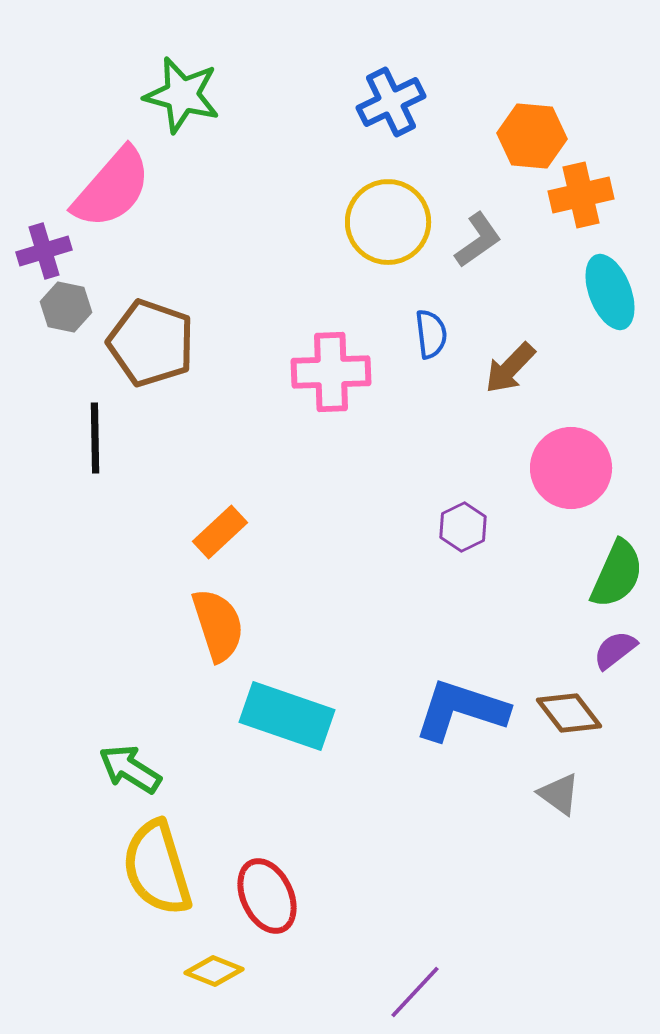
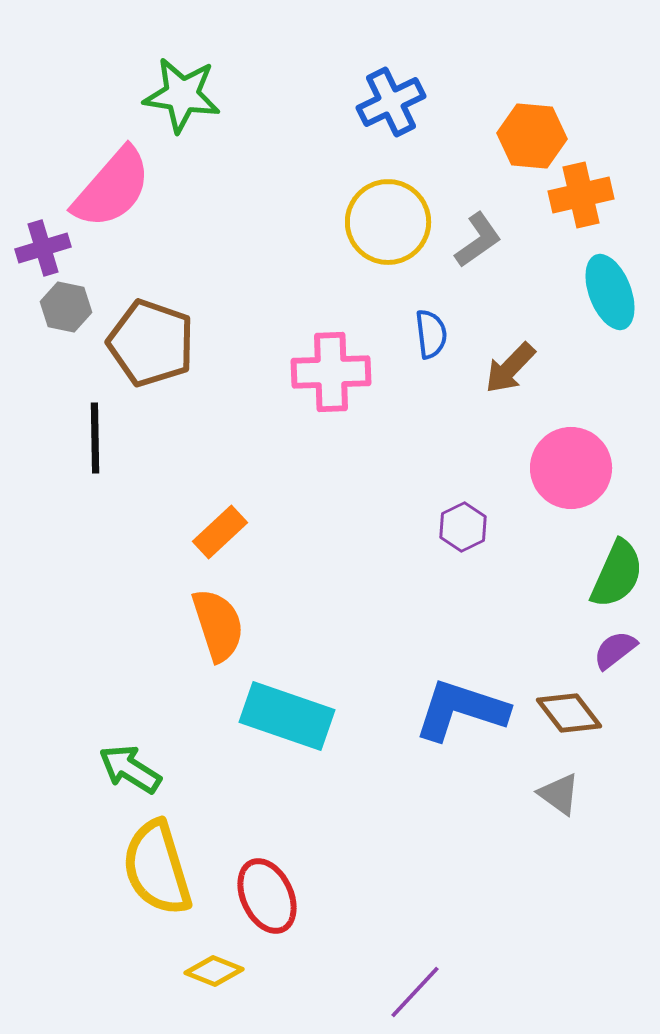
green star: rotated 6 degrees counterclockwise
purple cross: moved 1 px left, 3 px up
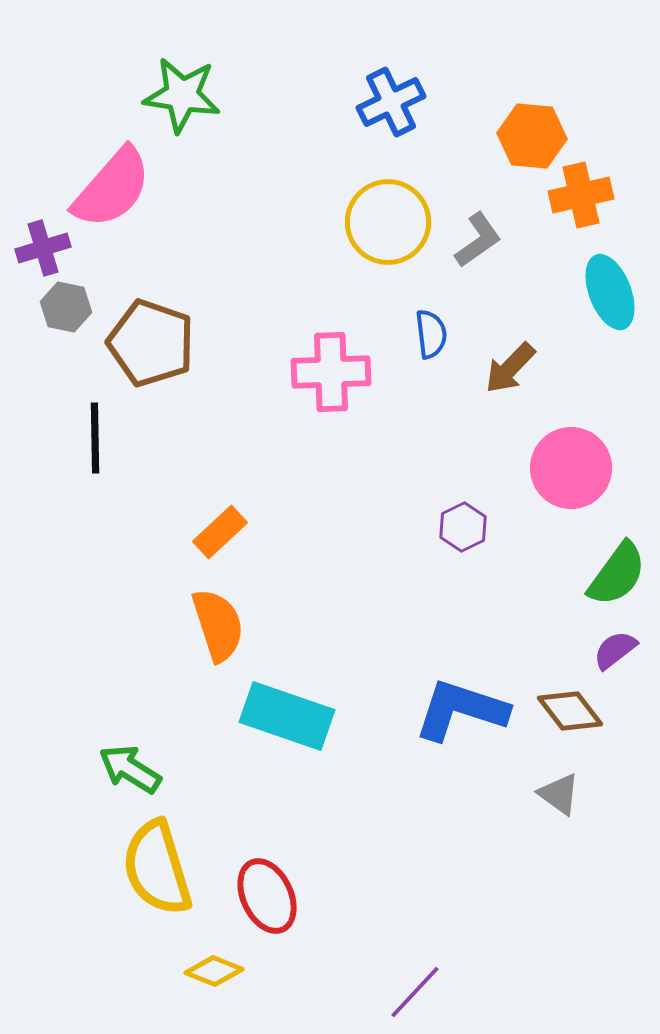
green semicircle: rotated 12 degrees clockwise
brown diamond: moved 1 px right, 2 px up
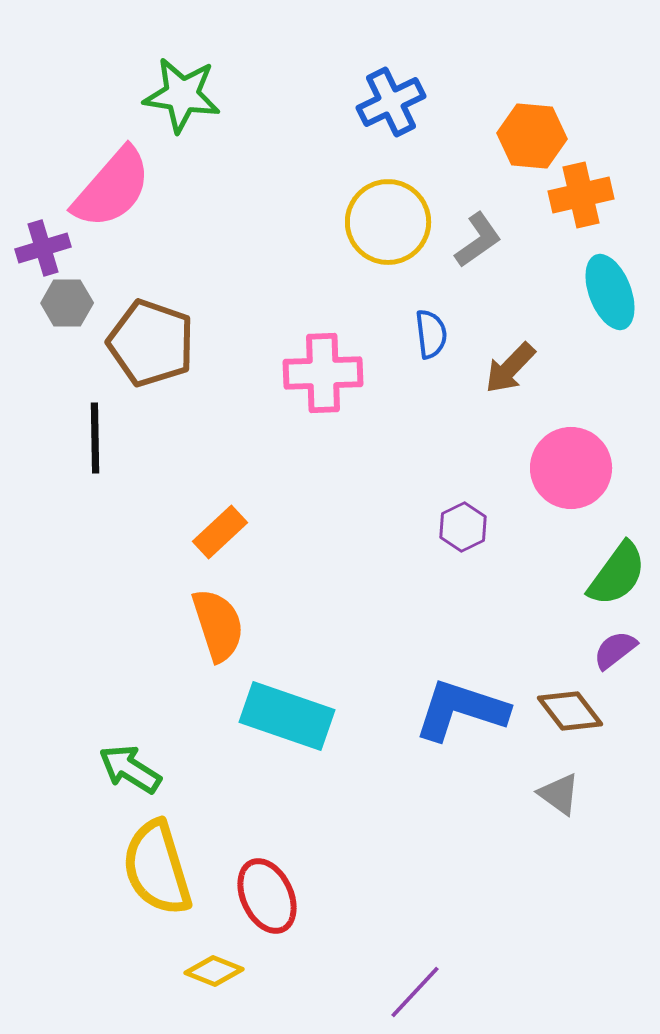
gray hexagon: moved 1 px right, 4 px up; rotated 12 degrees counterclockwise
pink cross: moved 8 px left, 1 px down
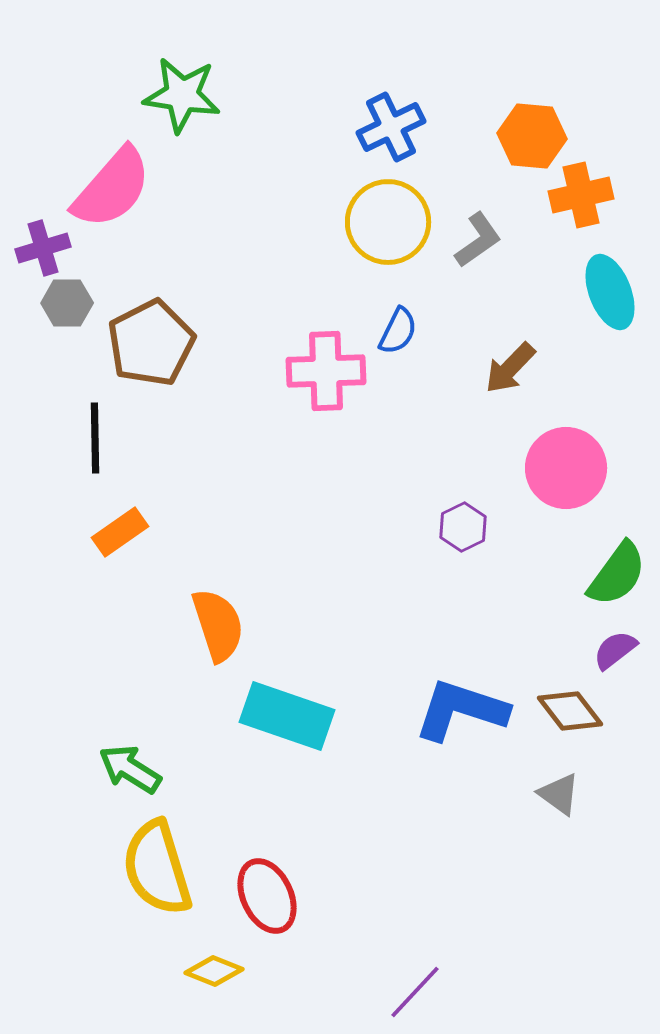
blue cross: moved 25 px down
blue semicircle: moved 33 px left, 3 px up; rotated 33 degrees clockwise
brown pentagon: rotated 26 degrees clockwise
pink cross: moved 3 px right, 2 px up
pink circle: moved 5 px left
orange rectangle: moved 100 px left; rotated 8 degrees clockwise
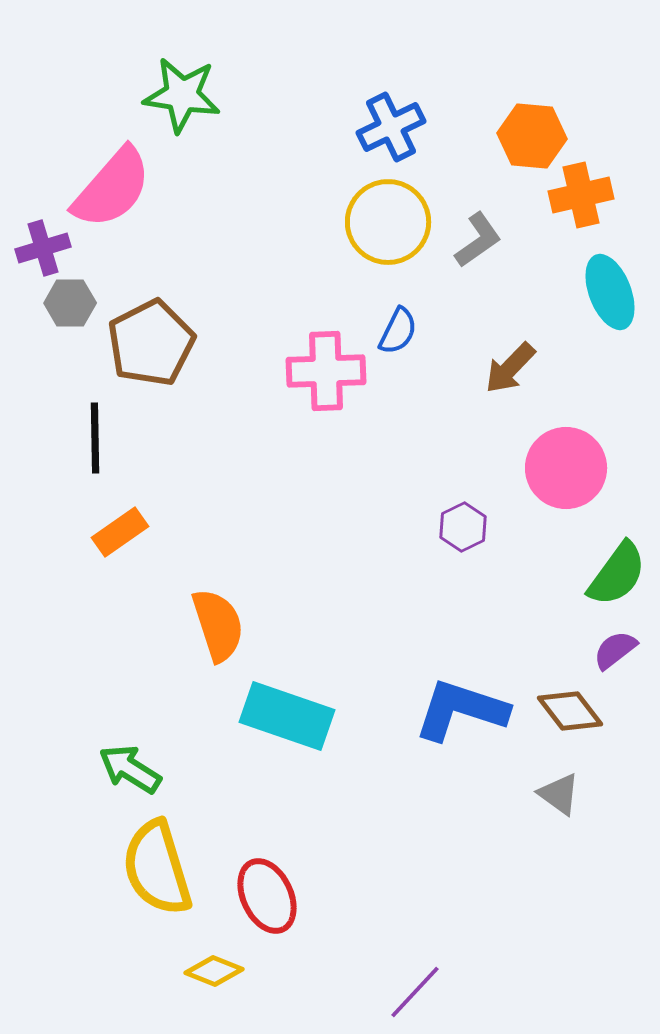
gray hexagon: moved 3 px right
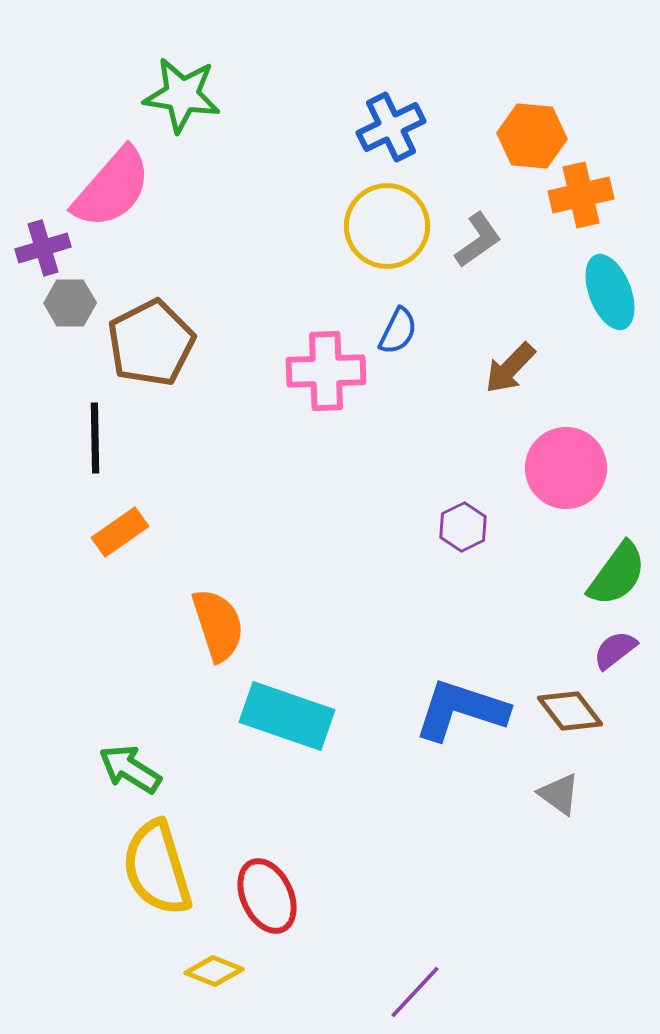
yellow circle: moved 1 px left, 4 px down
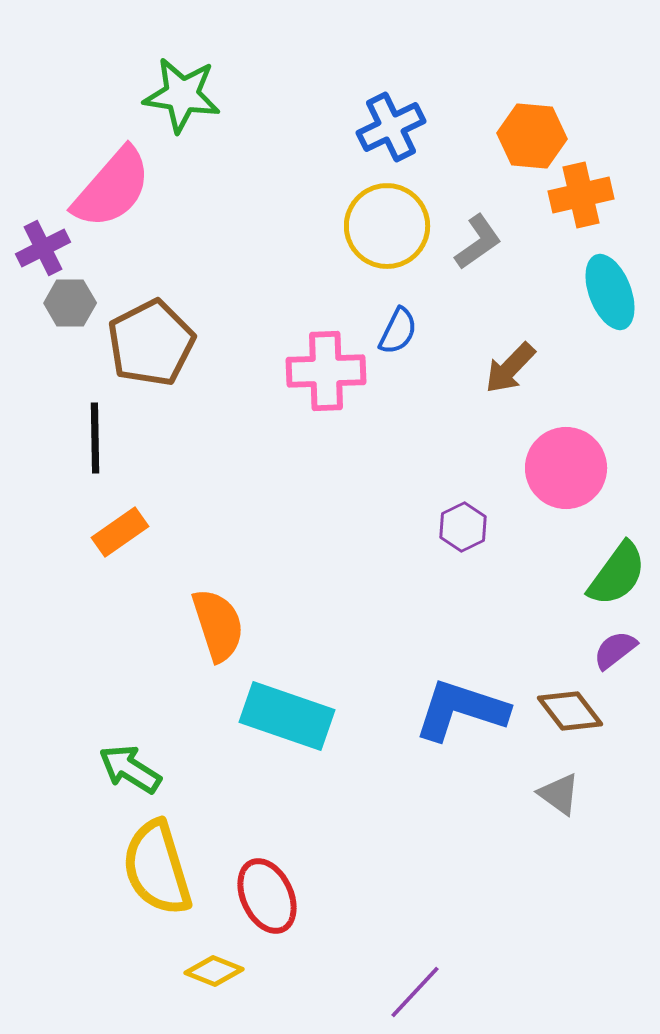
gray L-shape: moved 2 px down
purple cross: rotated 10 degrees counterclockwise
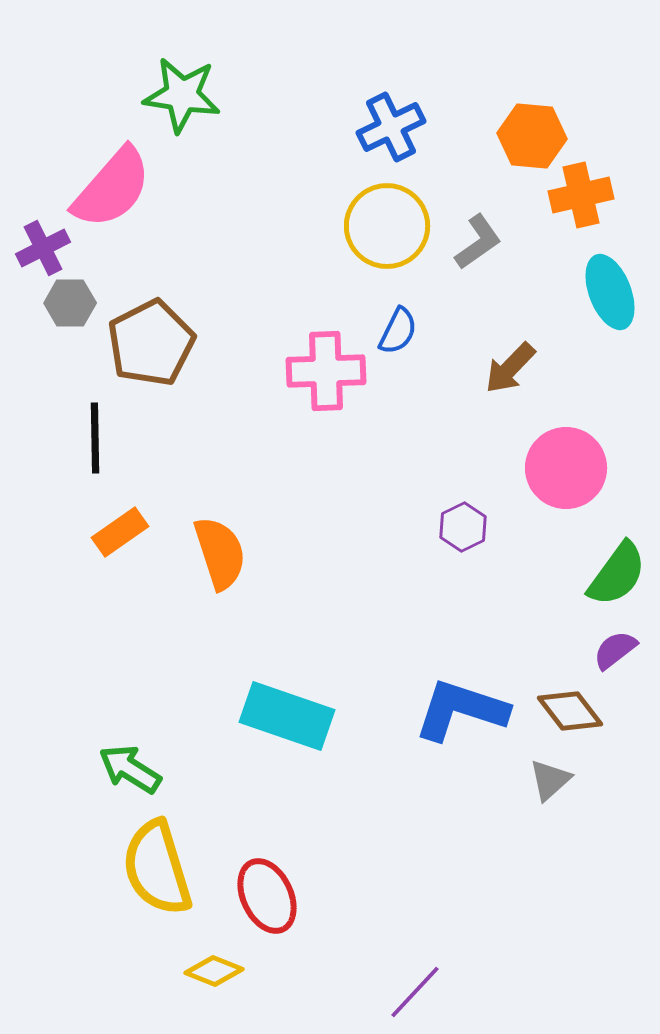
orange semicircle: moved 2 px right, 72 px up
gray triangle: moved 9 px left, 14 px up; rotated 42 degrees clockwise
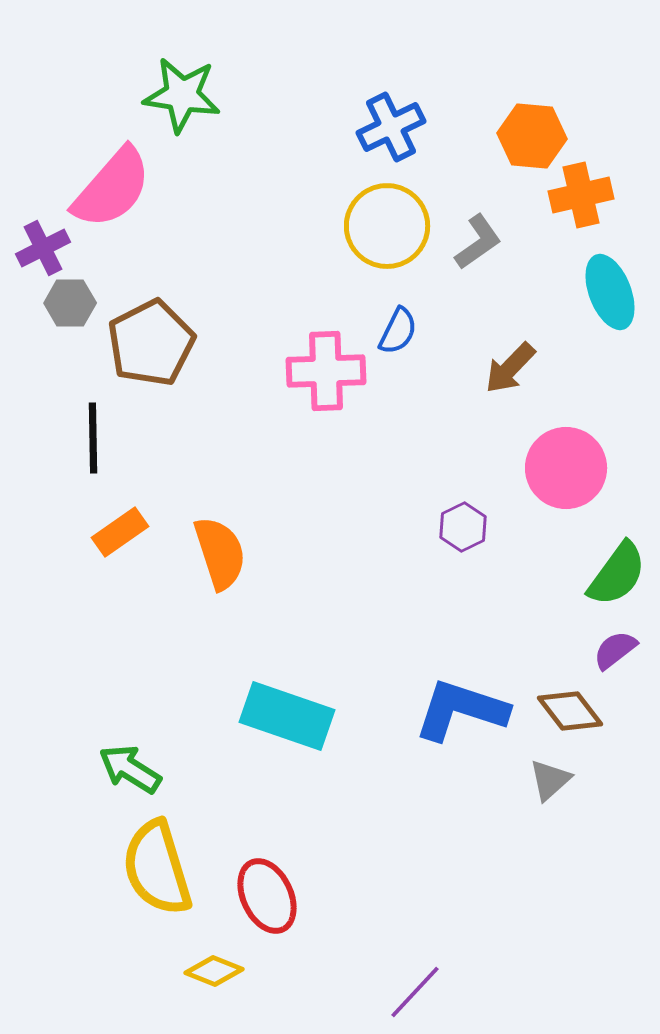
black line: moved 2 px left
